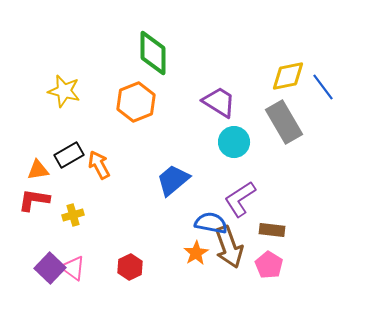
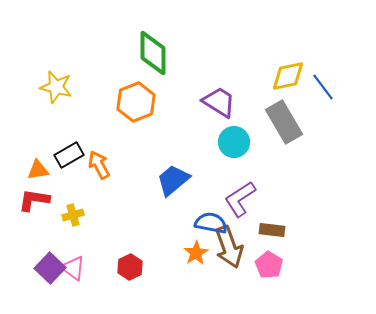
yellow star: moved 8 px left, 4 px up
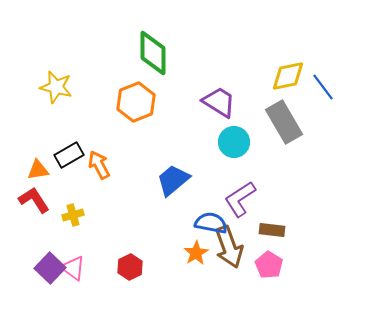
red L-shape: rotated 48 degrees clockwise
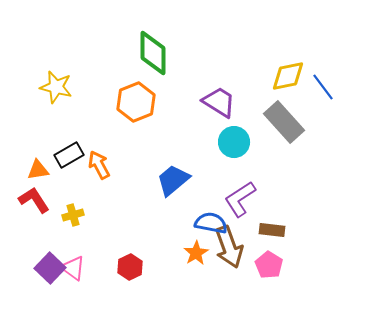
gray rectangle: rotated 12 degrees counterclockwise
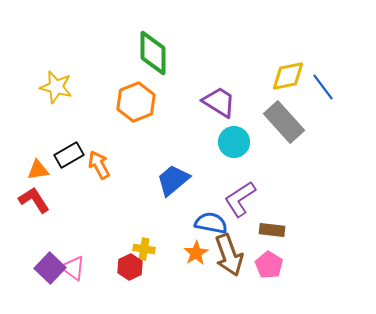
yellow cross: moved 71 px right, 34 px down; rotated 25 degrees clockwise
brown arrow: moved 8 px down
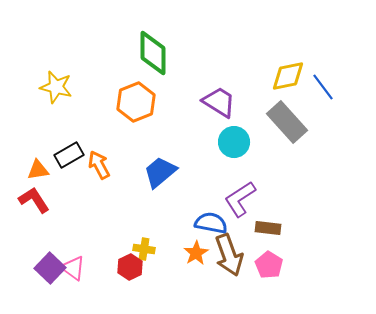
gray rectangle: moved 3 px right
blue trapezoid: moved 13 px left, 8 px up
brown rectangle: moved 4 px left, 2 px up
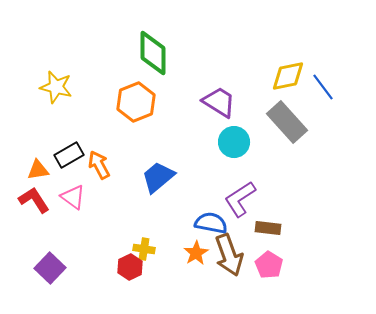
blue trapezoid: moved 2 px left, 5 px down
pink triangle: moved 71 px up
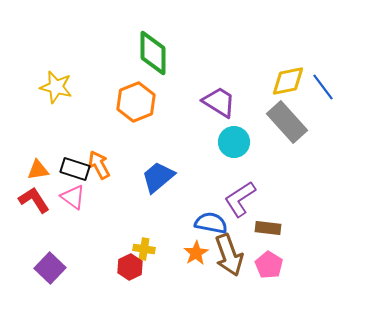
yellow diamond: moved 5 px down
black rectangle: moved 6 px right, 14 px down; rotated 48 degrees clockwise
